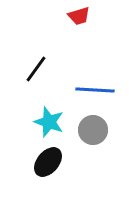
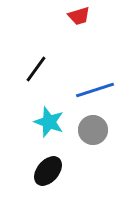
blue line: rotated 21 degrees counterclockwise
black ellipse: moved 9 px down
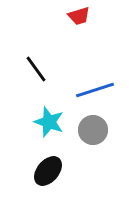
black line: rotated 72 degrees counterclockwise
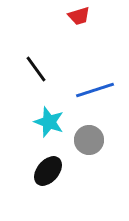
gray circle: moved 4 px left, 10 px down
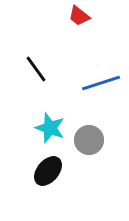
red trapezoid: rotated 55 degrees clockwise
blue line: moved 6 px right, 7 px up
cyan star: moved 1 px right, 6 px down
